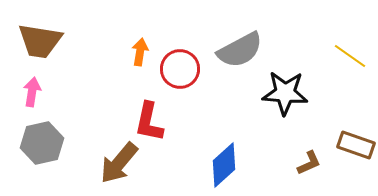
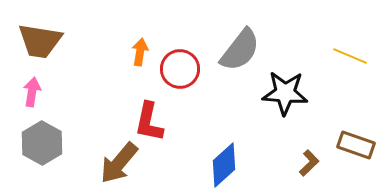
gray semicircle: rotated 24 degrees counterclockwise
yellow line: rotated 12 degrees counterclockwise
gray hexagon: rotated 18 degrees counterclockwise
brown L-shape: rotated 20 degrees counterclockwise
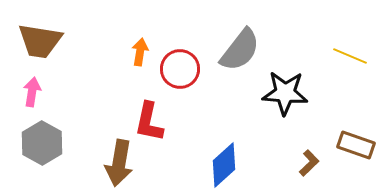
brown arrow: rotated 30 degrees counterclockwise
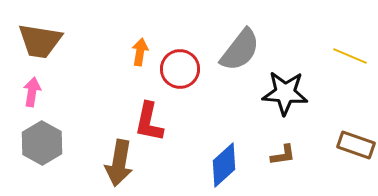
brown L-shape: moved 26 px left, 8 px up; rotated 36 degrees clockwise
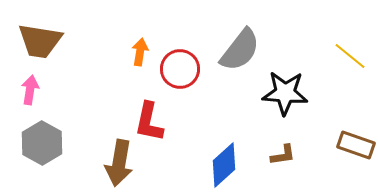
yellow line: rotated 16 degrees clockwise
pink arrow: moved 2 px left, 2 px up
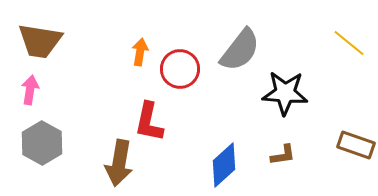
yellow line: moved 1 px left, 13 px up
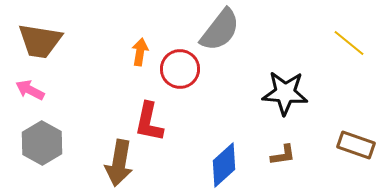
gray semicircle: moved 20 px left, 20 px up
pink arrow: rotated 72 degrees counterclockwise
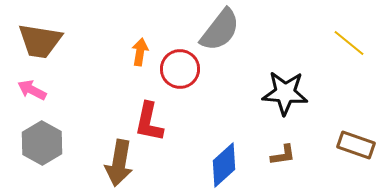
pink arrow: moved 2 px right
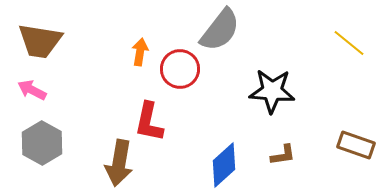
black star: moved 13 px left, 2 px up
